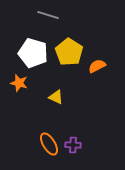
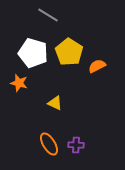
gray line: rotated 15 degrees clockwise
yellow triangle: moved 1 px left, 6 px down
purple cross: moved 3 px right
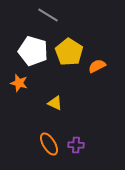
white pentagon: moved 2 px up
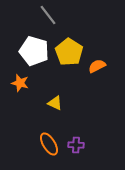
gray line: rotated 20 degrees clockwise
white pentagon: moved 1 px right
orange star: moved 1 px right
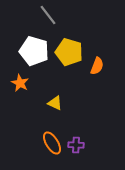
yellow pentagon: rotated 16 degrees counterclockwise
orange semicircle: rotated 138 degrees clockwise
orange star: rotated 12 degrees clockwise
orange ellipse: moved 3 px right, 1 px up
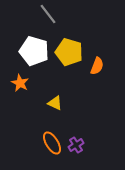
gray line: moved 1 px up
purple cross: rotated 35 degrees counterclockwise
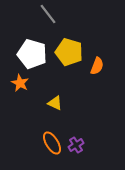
white pentagon: moved 2 px left, 3 px down
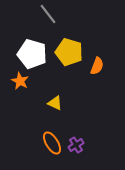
orange star: moved 2 px up
